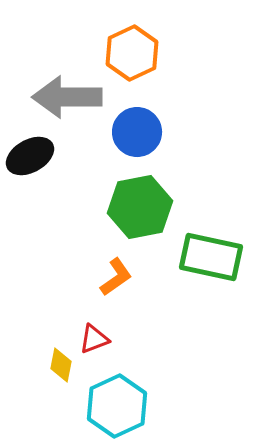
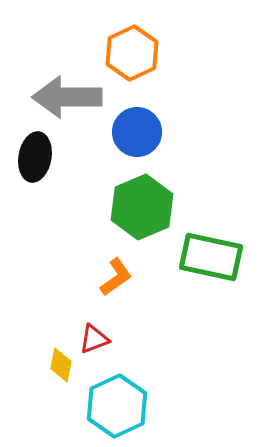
black ellipse: moved 5 px right, 1 px down; rotated 51 degrees counterclockwise
green hexagon: moved 2 px right; rotated 12 degrees counterclockwise
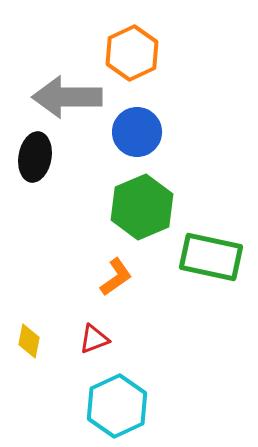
yellow diamond: moved 32 px left, 24 px up
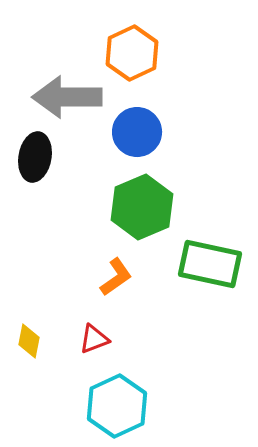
green rectangle: moved 1 px left, 7 px down
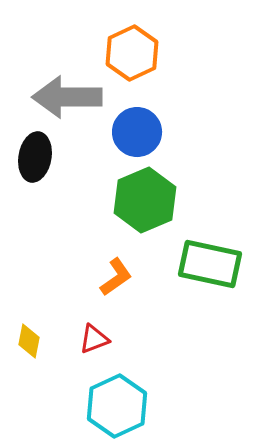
green hexagon: moved 3 px right, 7 px up
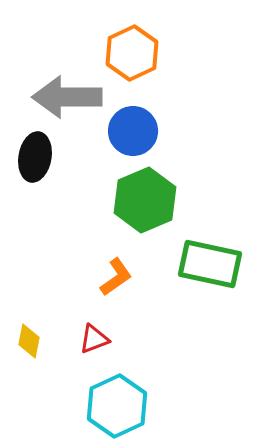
blue circle: moved 4 px left, 1 px up
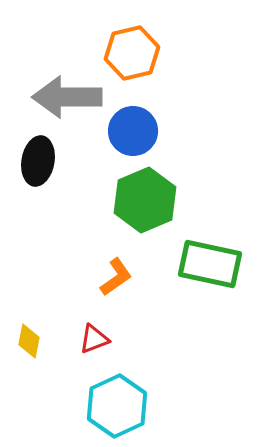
orange hexagon: rotated 12 degrees clockwise
black ellipse: moved 3 px right, 4 px down
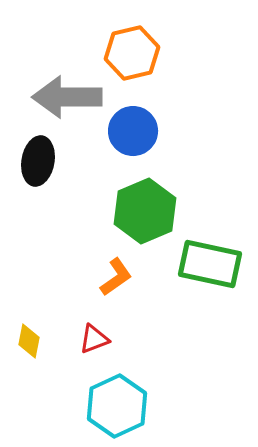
green hexagon: moved 11 px down
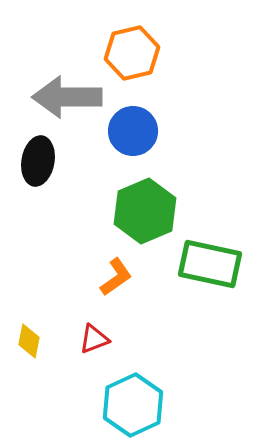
cyan hexagon: moved 16 px right, 1 px up
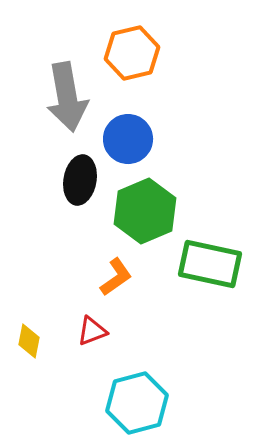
gray arrow: rotated 100 degrees counterclockwise
blue circle: moved 5 px left, 8 px down
black ellipse: moved 42 px right, 19 px down
red triangle: moved 2 px left, 8 px up
cyan hexagon: moved 4 px right, 2 px up; rotated 10 degrees clockwise
